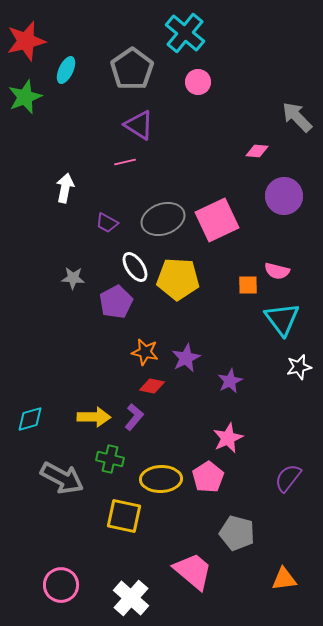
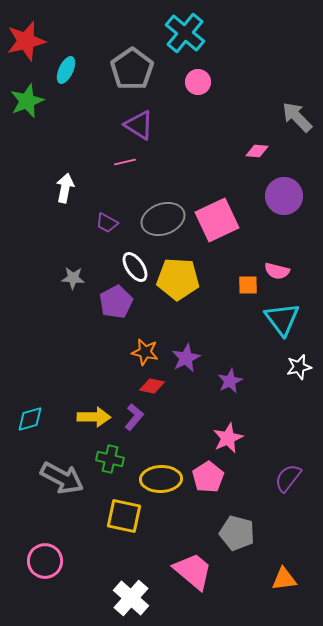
green star at (25, 97): moved 2 px right, 4 px down
pink circle at (61, 585): moved 16 px left, 24 px up
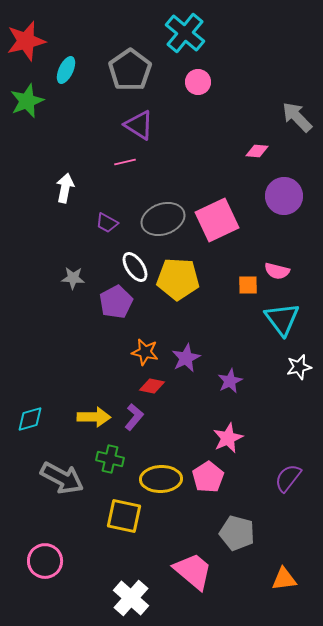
gray pentagon at (132, 69): moved 2 px left, 1 px down
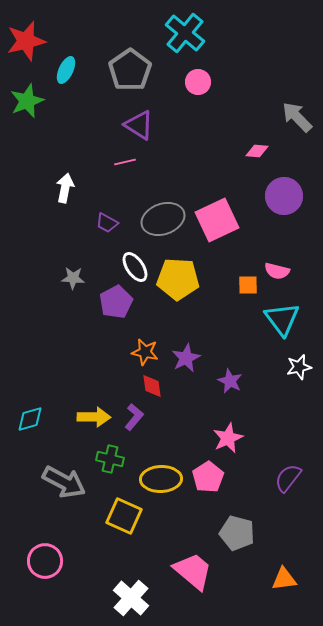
purple star at (230, 381): rotated 20 degrees counterclockwise
red diamond at (152, 386): rotated 70 degrees clockwise
gray arrow at (62, 478): moved 2 px right, 4 px down
yellow square at (124, 516): rotated 12 degrees clockwise
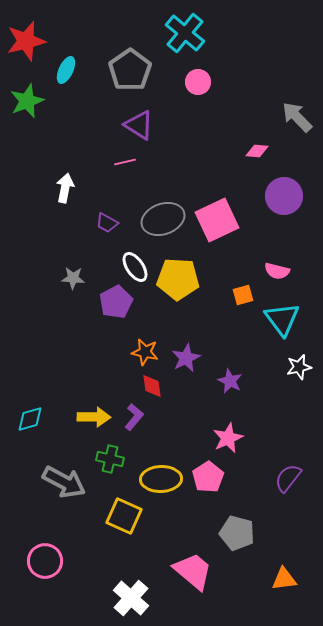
orange square at (248, 285): moved 5 px left, 10 px down; rotated 15 degrees counterclockwise
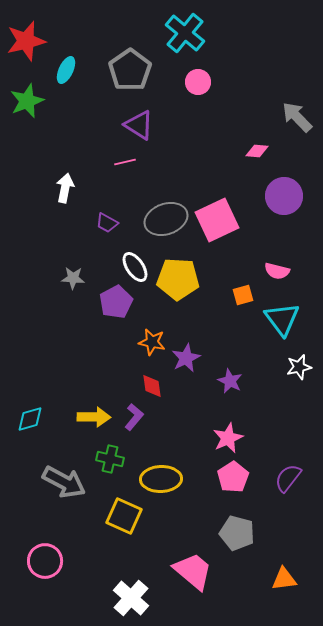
gray ellipse at (163, 219): moved 3 px right
orange star at (145, 352): moved 7 px right, 10 px up
pink pentagon at (208, 477): moved 25 px right
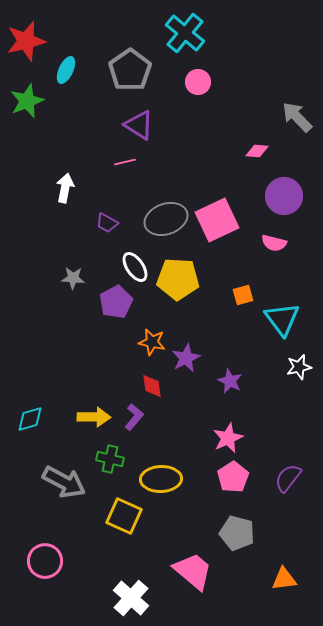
pink semicircle at (277, 271): moved 3 px left, 28 px up
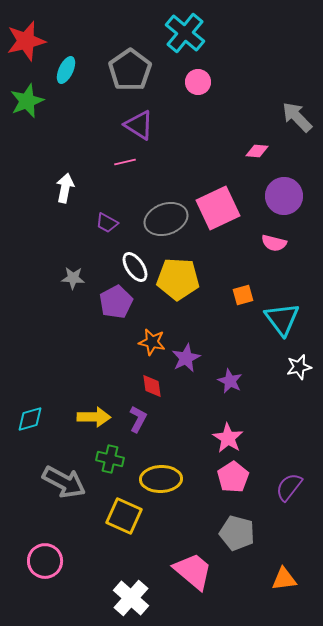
pink square at (217, 220): moved 1 px right, 12 px up
purple L-shape at (134, 417): moved 4 px right, 2 px down; rotated 12 degrees counterclockwise
pink star at (228, 438): rotated 16 degrees counterclockwise
purple semicircle at (288, 478): moved 1 px right, 9 px down
